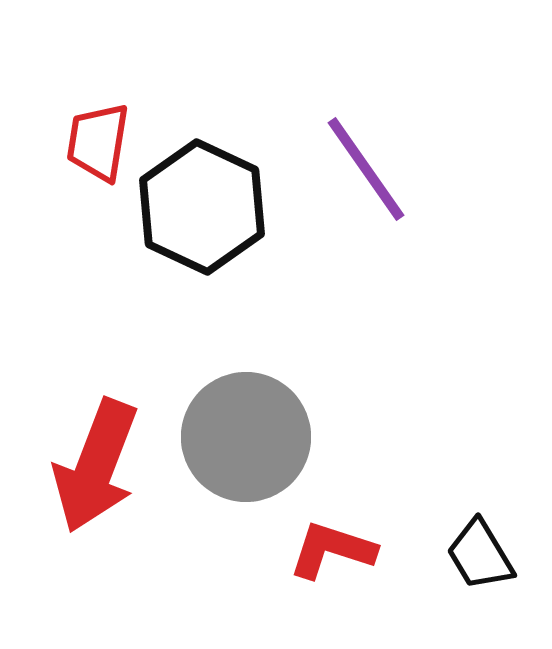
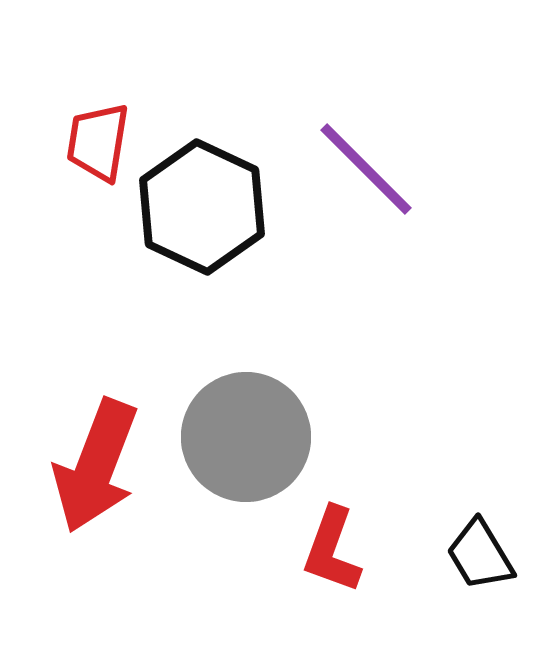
purple line: rotated 10 degrees counterclockwise
red L-shape: rotated 88 degrees counterclockwise
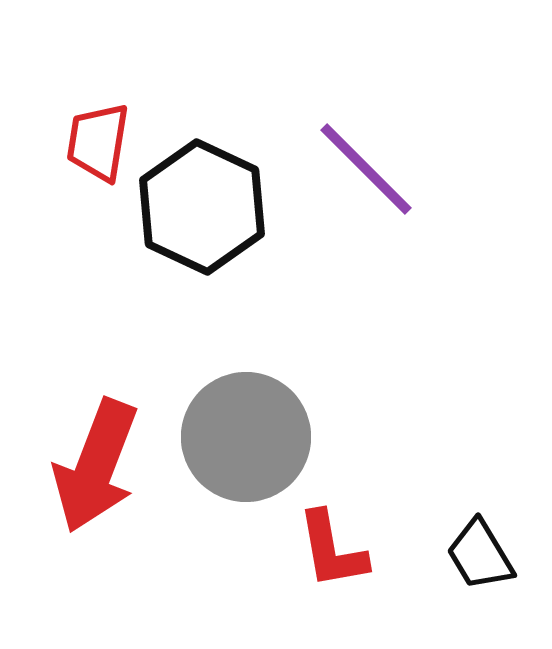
red L-shape: rotated 30 degrees counterclockwise
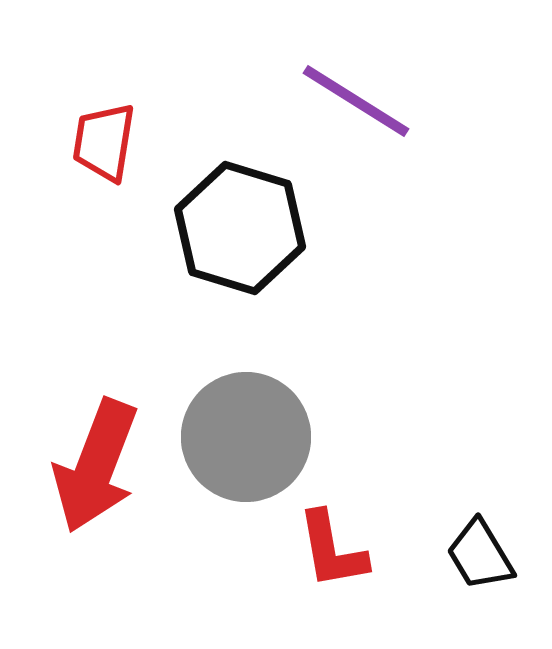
red trapezoid: moved 6 px right
purple line: moved 10 px left, 68 px up; rotated 13 degrees counterclockwise
black hexagon: moved 38 px right, 21 px down; rotated 8 degrees counterclockwise
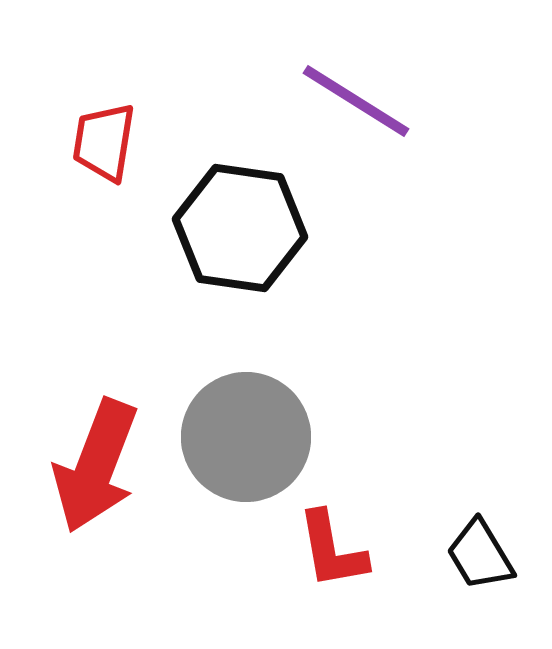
black hexagon: rotated 9 degrees counterclockwise
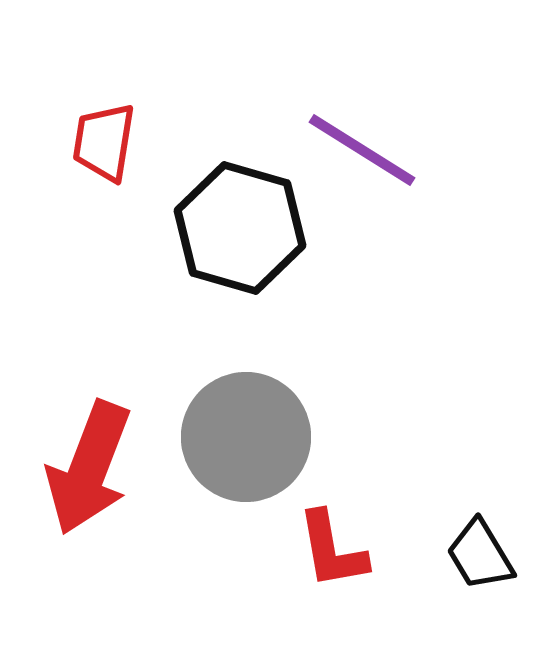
purple line: moved 6 px right, 49 px down
black hexagon: rotated 8 degrees clockwise
red arrow: moved 7 px left, 2 px down
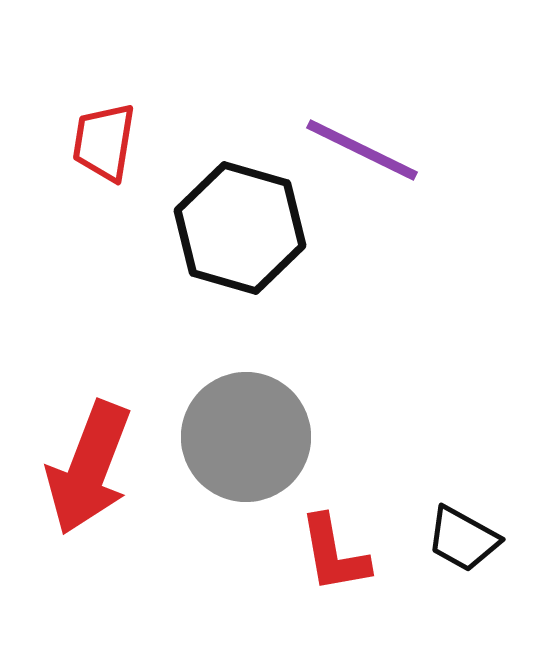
purple line: rotated 6 degrees counterclockwise
red L-shape: moved 2 px right, 4 px down
black trapezoid: moved 17 px left, 16 px up; rotated 30 degrees counterclockwise
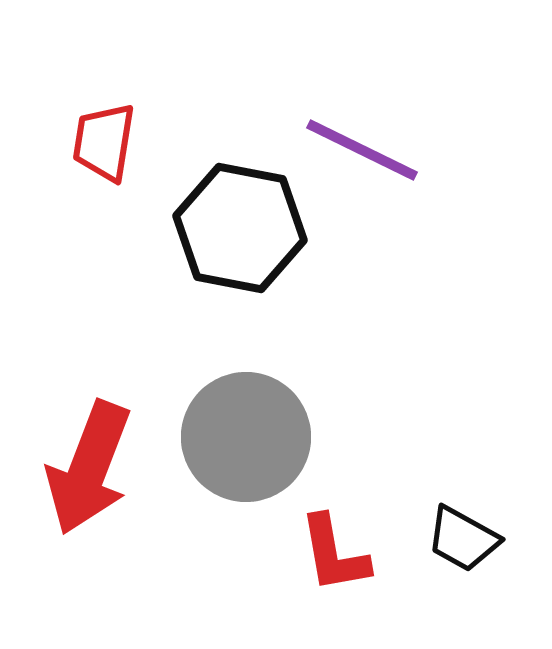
black hexagon: rotated 5 degrees counterclockwise
